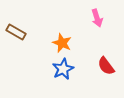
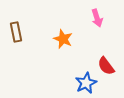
brown rectangle: rotated 48 degrees clockwise
orange star: moved 1 px right, 4 px up
blue star: moved 23 px right, 14 px down
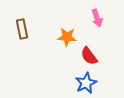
brown rectangle: moved 6 px right, 3 px up
orange star: moved 4 px right, 2 px up; rotated 18 degrees counterclockwise
red semicircle: moved 17 px left, 10 px up
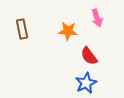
orange star: moved 1 px right, 6 px up
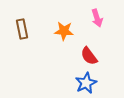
orange star: moved 4 px left
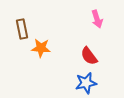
pink arrow: moved 1 px down
orange star: moved 23 px left, 17 px down
blue star: rotated 15 degrees clockwise
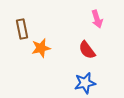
orange star: rotated 18 degrees counterclockwise
red semicircle: moved 2 px left, 6 px up
blue star: moved 1 px left
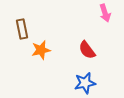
pink arrow: moved 8 px right, 6 px up
orange star: moved 2 px down
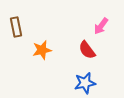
pink arrow: moved 4 px left, 13 px down; rotated 54 degrees clockwise
brown rectangle: moved 6 px left, 2 px up
orange star: moved 1 px right
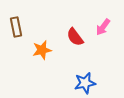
pink arrow: moved 2 px right, 1 px down
red semicircle: moved 12 px left, 13 px up
